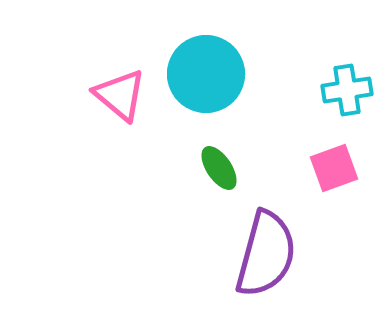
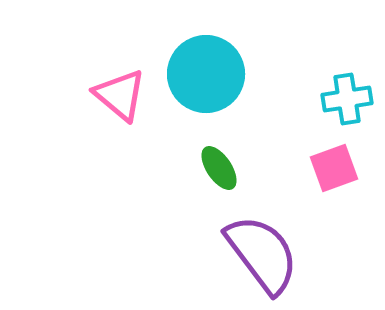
cyan cross: moved 9 px down
purple semicircle: moved 4 px left; rotated 52 degrees counterclockwise
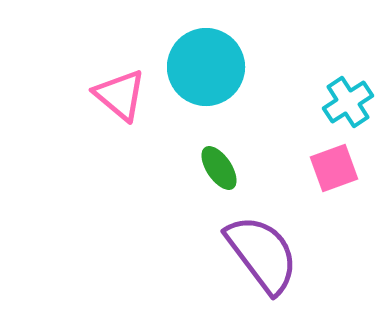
cyan circle: moved 7 px up
cyan cross: moved 1 px right, 3 px down; rotated 24 degrees counterclockwise
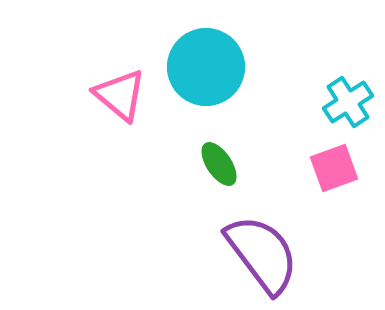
green ellipse: moved 4 px up
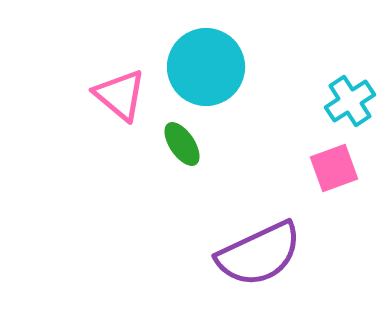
cyan cross: moved 2 px right, 1 px up
green ellipse: moved 37 px left, 20 px up
purple semicircle: moved 3 px left; rotated 102 degrees clockwise
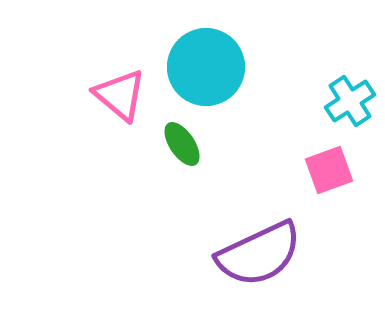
pink square: moved 5 px left, 2 px down
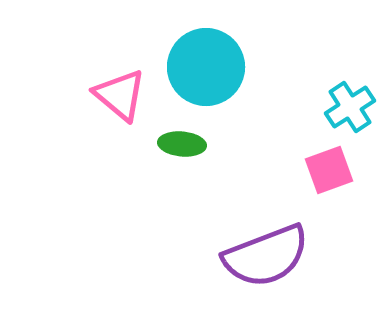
cyan cross: moved 6 px down
green ellipse: rotated 51 degrees counterclockwise
purple semicircle: moved 7 px right, 2 px down; rotated 4 degrees clockwise
